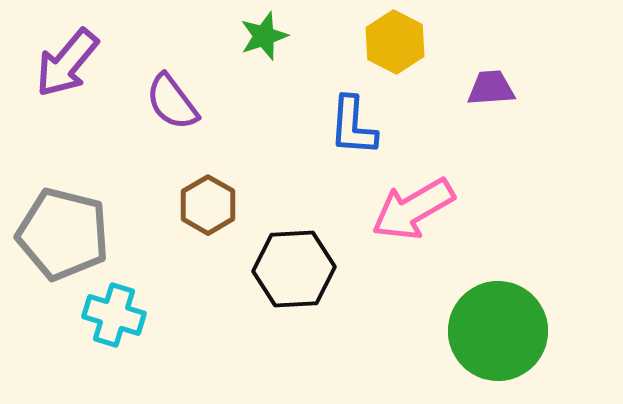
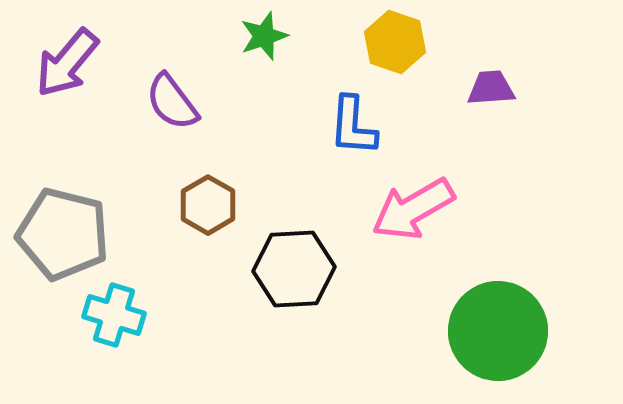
yellow hexagon: rotated 8 degrees counterclockwise
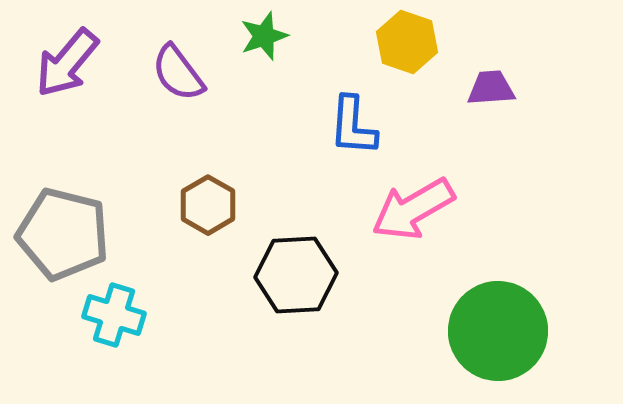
yellow hexagon: moved 12 px right
purple semicircle: moved 6 px right, 29 px up
black hexagon: moved 2 px right, 6 px down
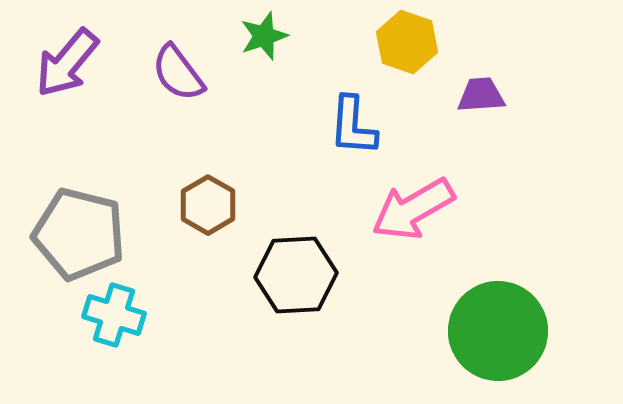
purple trapezoid: moved 10 px left, 7 px down
gray pentagon: moved 16 px right
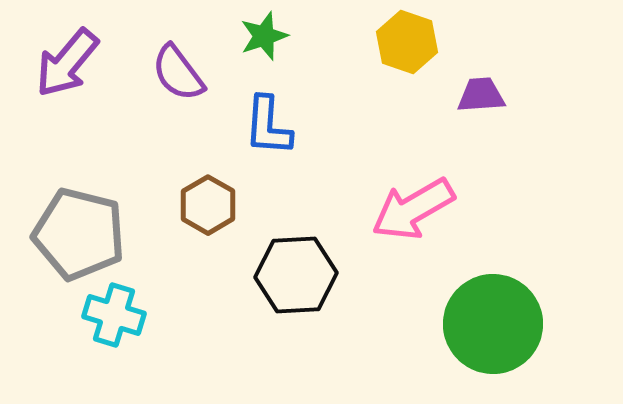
blue L-shape: moved 85 px left
green circle: moved 5 px left, 7 px up
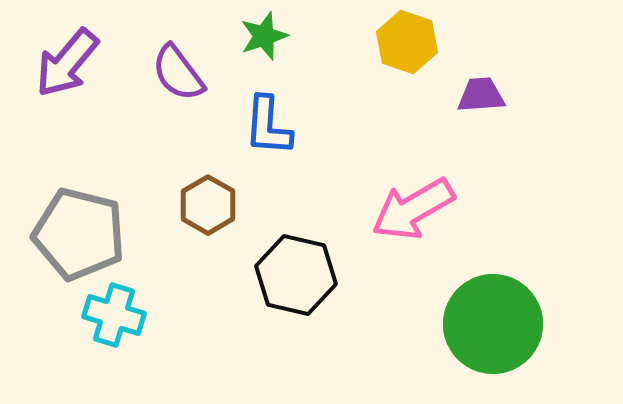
black hexagon: rotated 16 degrees clockwise
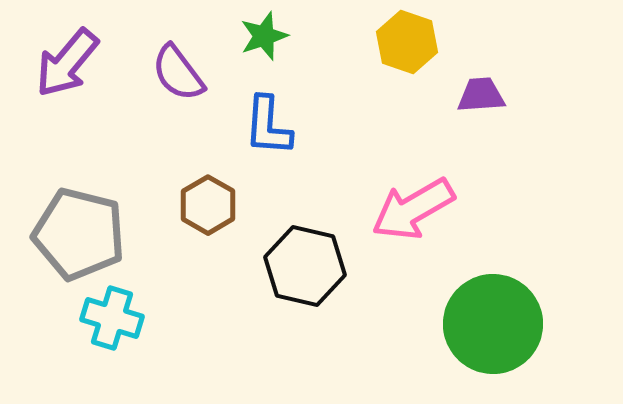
black hexagon: moved 9 px right, 9 px up
cyan cross: moved 2 px left, 3 px down
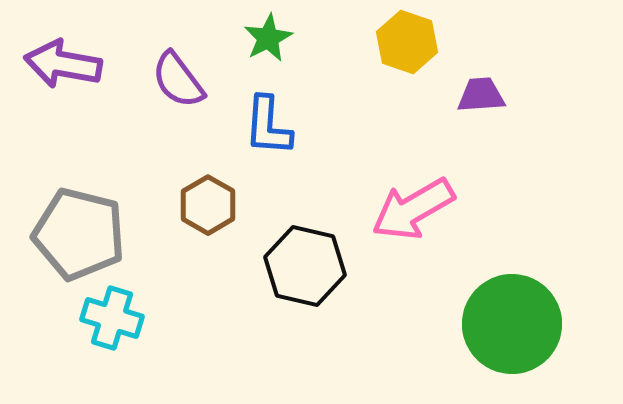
green star: moved 4 px right, 2 px down; rotated 9 degrees counterclockwise
purple arrow: moved 4 px left, 1 px down; rotated 60 degrees clockwise
purple semicircle: moved 7 px down
green circle: moved 19 px right
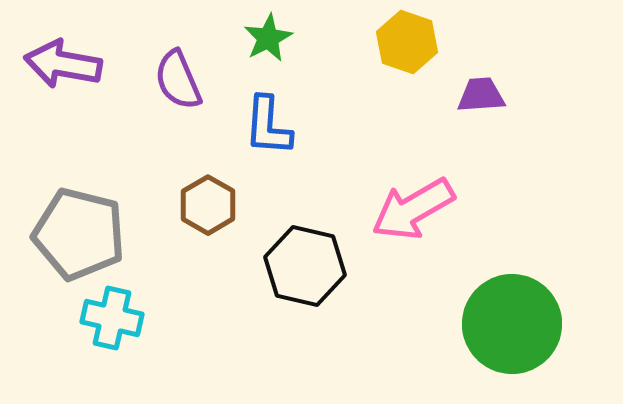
purple semicircle: rotated 14 degrees clockwise
cyan cross: rotated 4 degrees counterclockwise
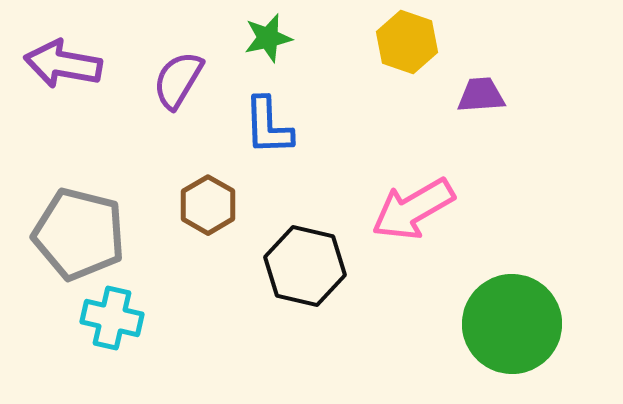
green star: rotated 15 degrees clockwise
purple semicircle: rotated 54 degrees clockwise
blue L-shape: rotated 6 degrees counterclockwise
